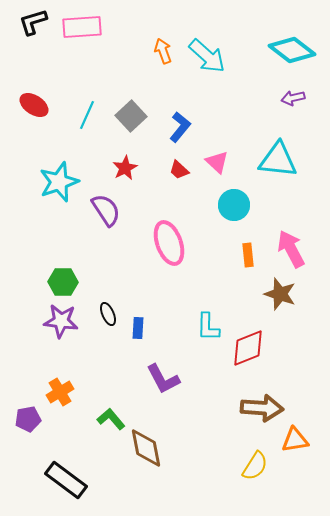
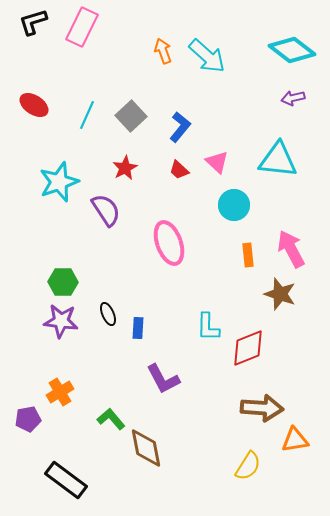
pink rectangle: rotated 60 degrees counterclockwise
yellow semicircle: moved 7 px left
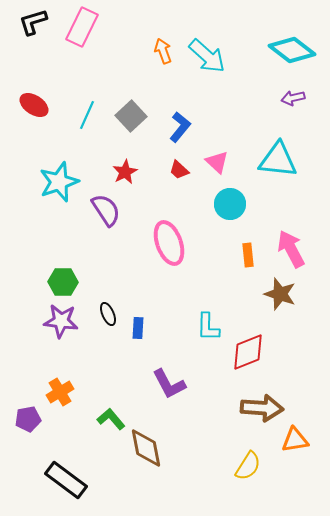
red star: moved 4 px down
cyan circle: moved 4 px left, 1 px up
red diamond: moved 4 px down
purple L-shape: moved 6 px right, 5 px down
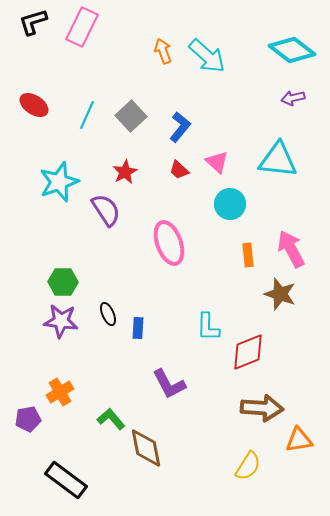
orange triangle: moved 4 px right
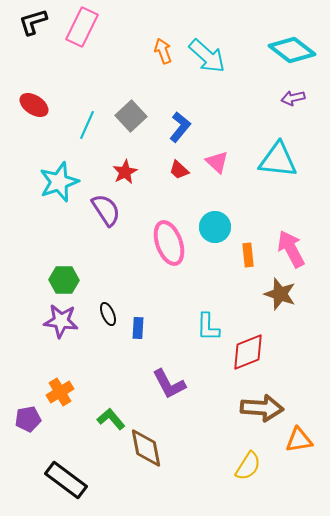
cyan line: moved 10 px down
cyan circle: moved 15 px left, 23 px down
green hexagon: moved 1 px right, 2 px up
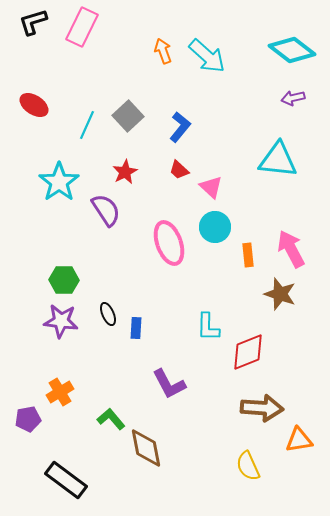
gray square: moved 3 px left
pink triangle: moved 6 px left, 25 px down
cyan star: rotated 15 degrees counterclockwise
blue rectangle: moved 2 px left
yellow semicircle: rotated 124 degrees clockwise
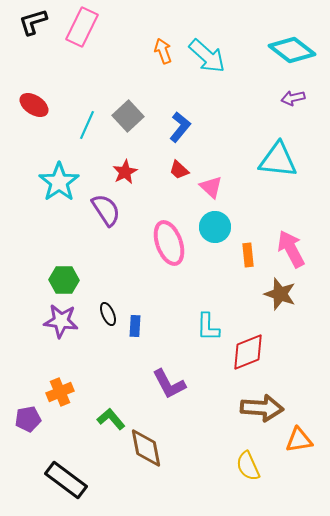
blue rectangle: moved 1 px left, 2 px up
orange cross: rotated 8 degrees clockwise
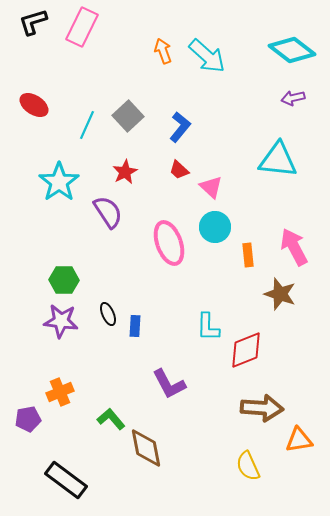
purple semicircle: moved 2 px right, 2 px down
pink arrow: moved 3 px right, 2 px up
red diamond: moved 2 px left, 2 px up
